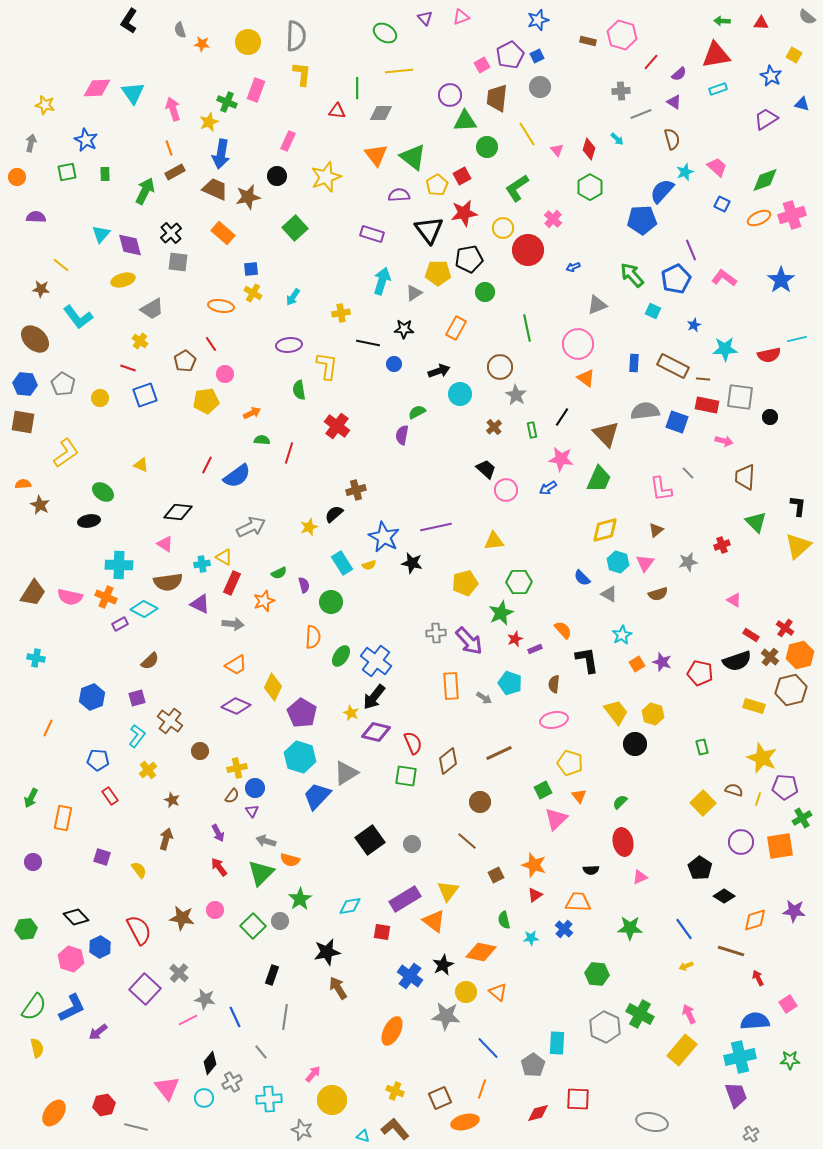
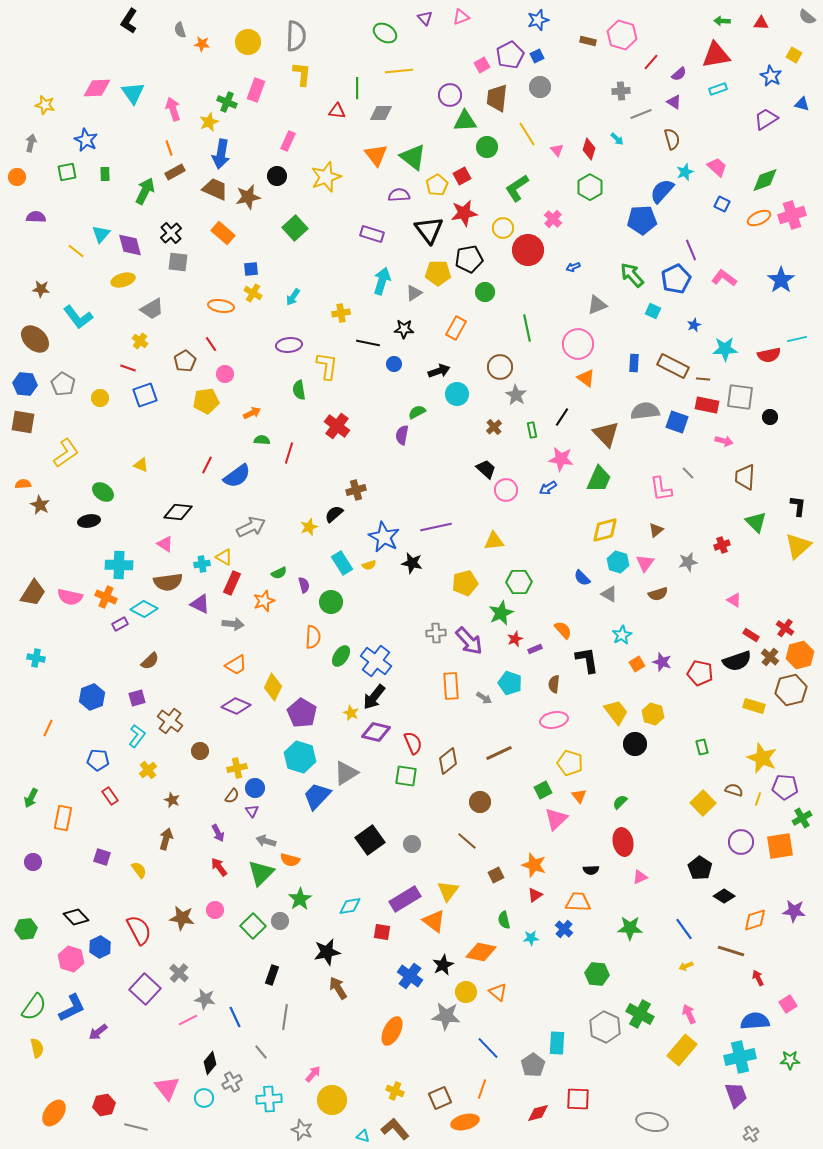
yellow line at (61, 265): moved 15 px right, 14 px up
cyan circle at (460, 394): moved 3 px left
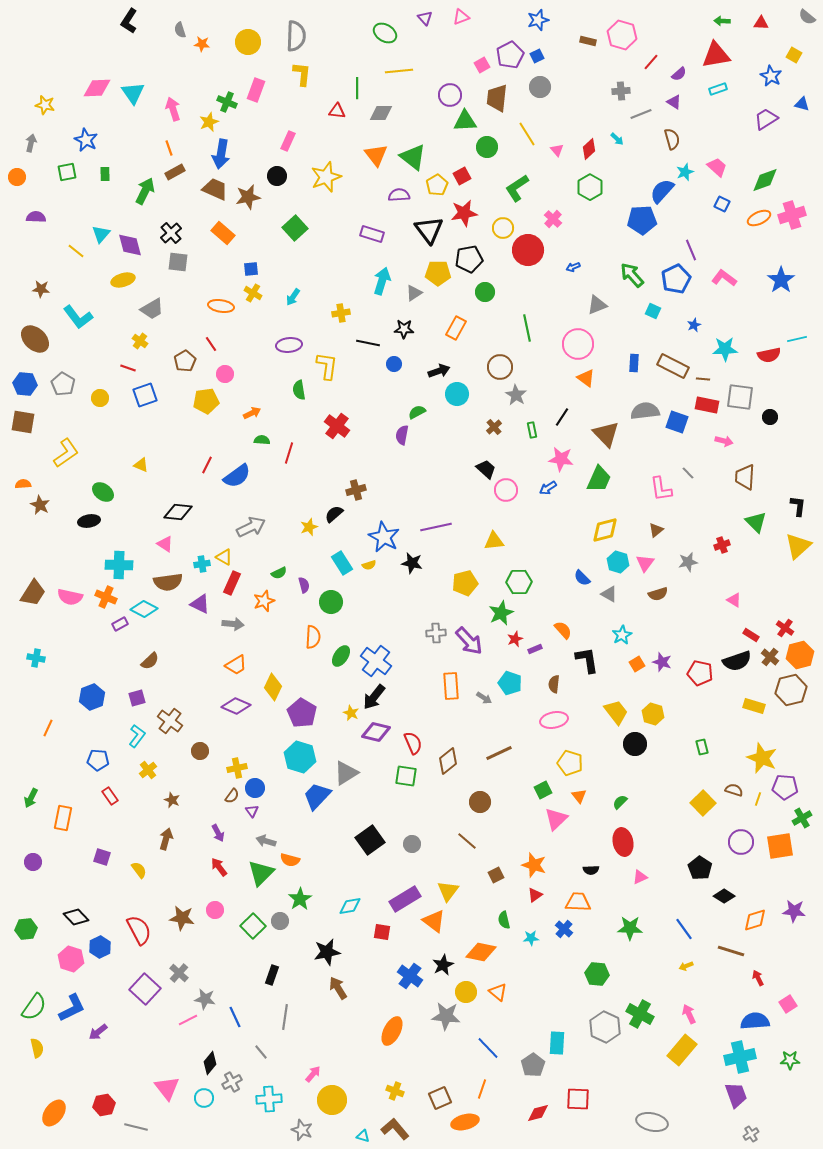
red diamond at (589, 149): rotated 30 degrees clockwise
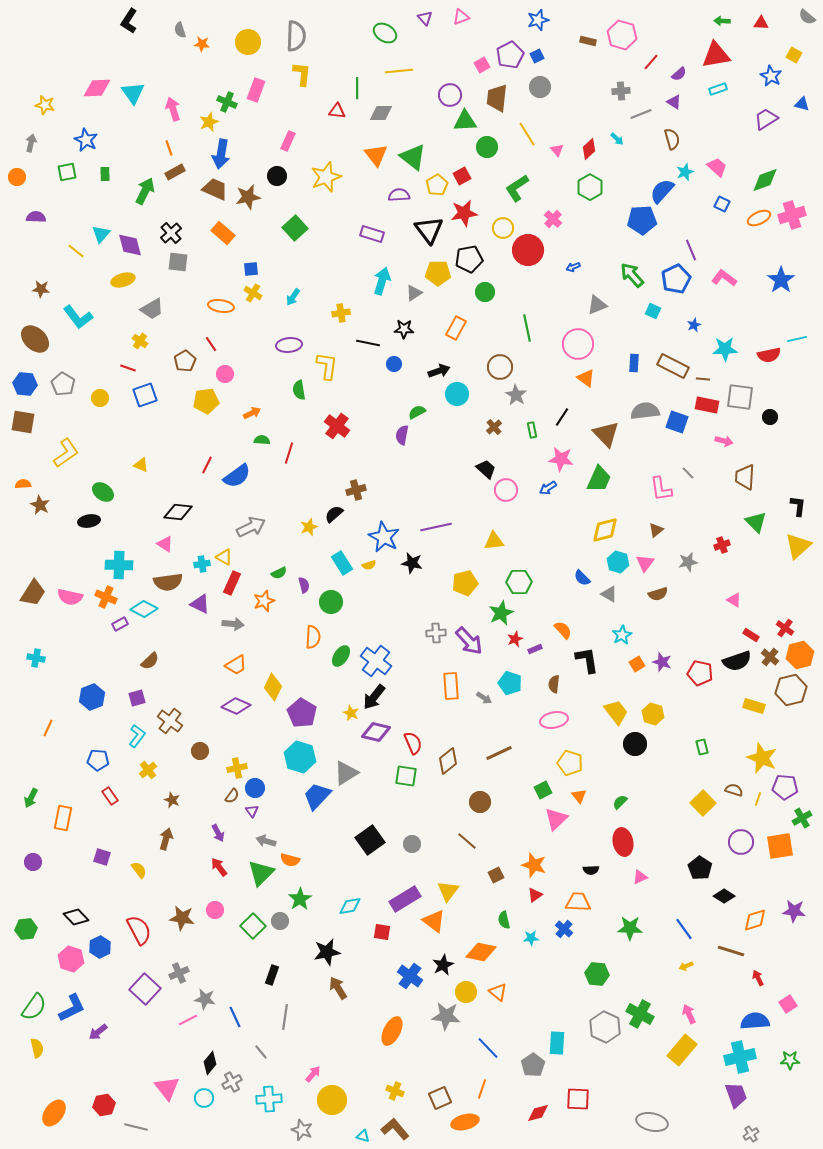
gray cross at (179, 973): rotated 24 degrees clockwise
